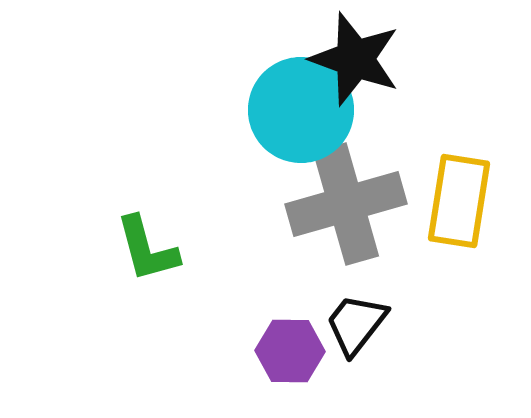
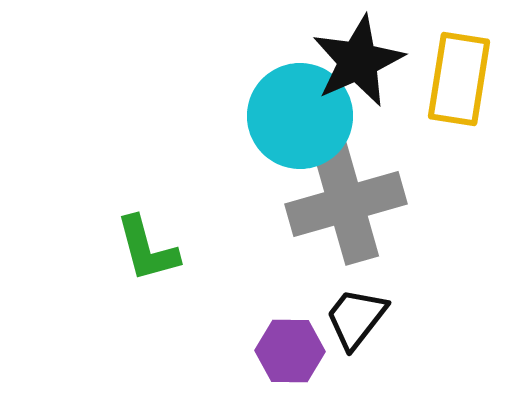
black star: moved 3 px right, 2 px down; rotated 28 degrees clockwise
cyan circle: moved 1 px left, 6 px down
yellow rectangle: moved 122 px up
black trapezoid: moved 6 px up
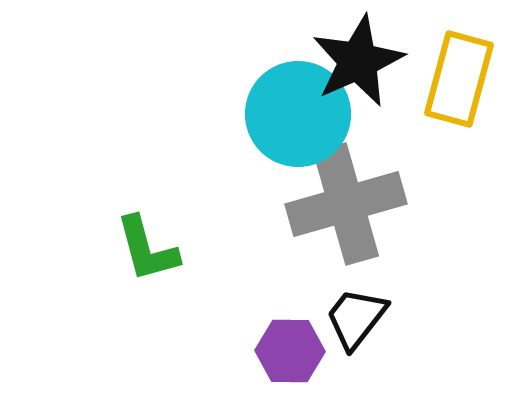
yellow rectangle: rotated 6 degrees clockwise
cyan circle: moved 2 px left, 2 px up
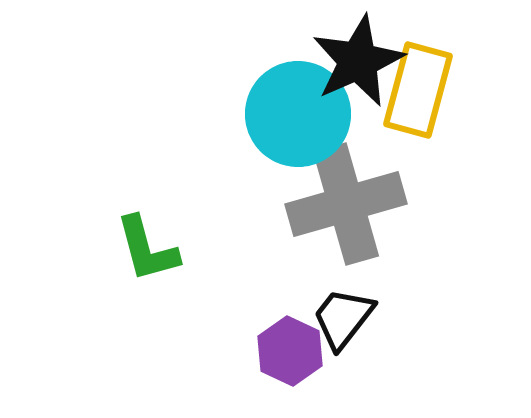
yellow rectangle: moved 41 px left, 11 px down
black trapezoid: moved 13 px left
purple hexagon: rotated 24 degrees clockwise
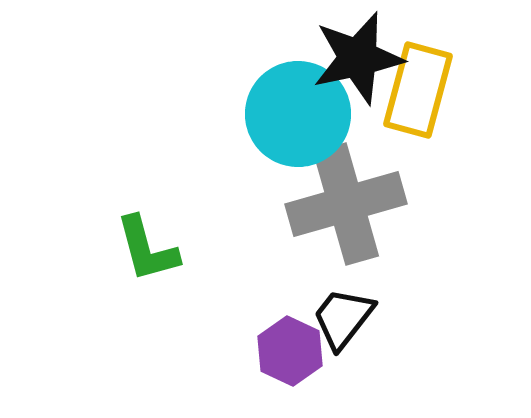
black star: moved 3 px up; rotated 12 degrees clockwise
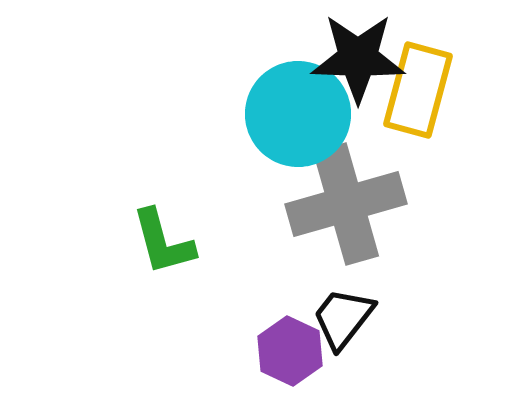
black star: rotated 14 degrees clockwise
green L-shape: moved 16 px right, 7 px up
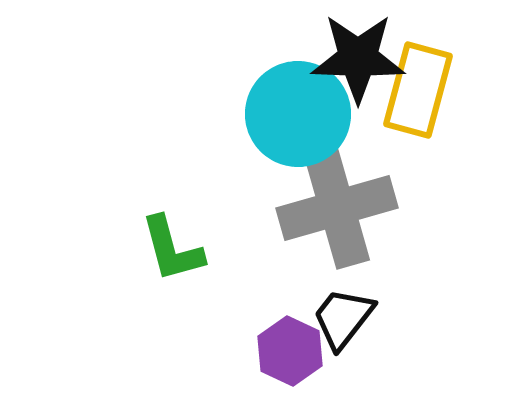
gray cross: moved 9 px left, 4 px down
green L-shape: moved 9 px right, 7 px down
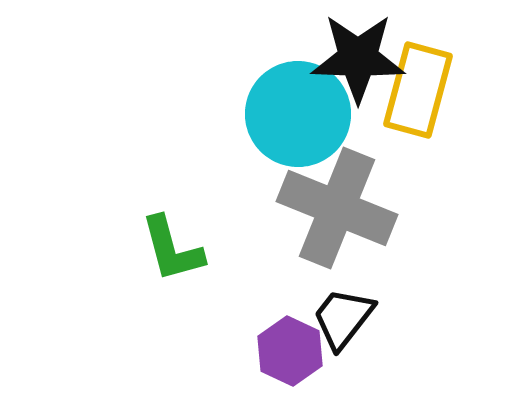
gray cross: rotated 38 degrees clockwise
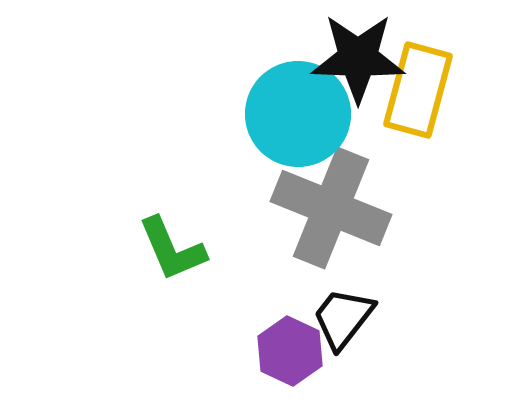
gray cross: moved 6 px left
green L-shape: rotated 8 degrees counterclockwise
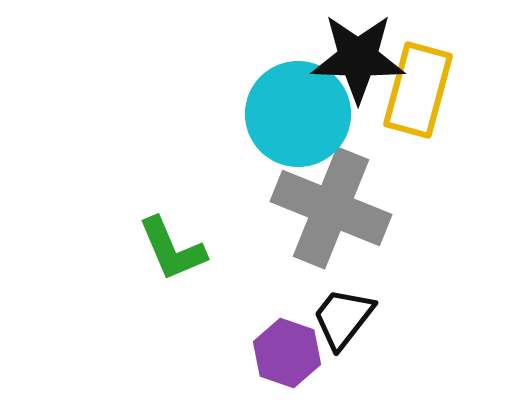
purple hexagon: moved 3 px left, 2 px down; rotated 6 degrees counterclockwise
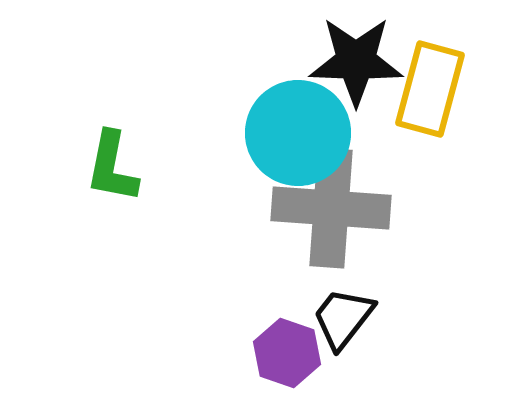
black star: moved 2 px left, 3 px down
yellow rectangle: moved 12 px right, 1 px up
cyan circle: moved 19 px down
gray cross: rotated 18 degrees counterclockwise
green L-shape: moved 60 px left, 82 px up; rotated 34 degrees clockwise
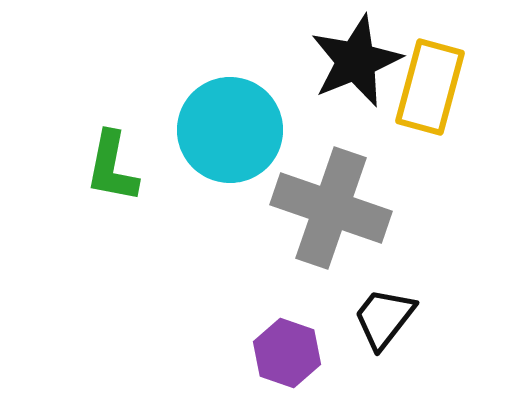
black star: rotated 24 degrees counterclockwise
yellow rectangle: moved 2 px up
cyan circle: moved 68 px left, 3 px up
gray cross: rotated 15 degrees clockwise
black trapezoid: moved 41 px right
